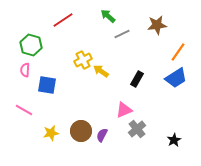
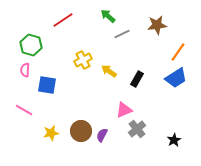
yellow arrow: moved 8 px right
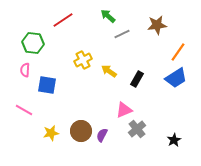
green hexagon: moved 2 px right, 2 px up; rotated 10 degrees counterclockwise
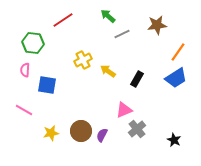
yellow arrow: moved 1 px left
black star: rotated 16 degrees counterclockwise
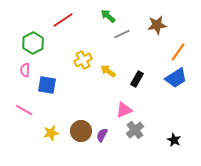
green hexagon: rotated 25 degrees clockwise
gray cross: moved 2 px left, 1 px down
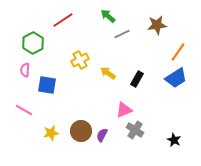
yellow cross: moved 3 px left
yellow arrow: moved 2 px down
gray cross: rotated 18 degrees counterclockwise
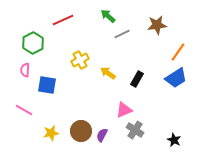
red line: rotated 10 degrees clockwise
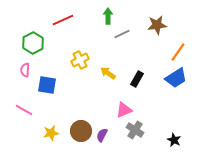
green arrow: rotated 49 degrees clockwise
